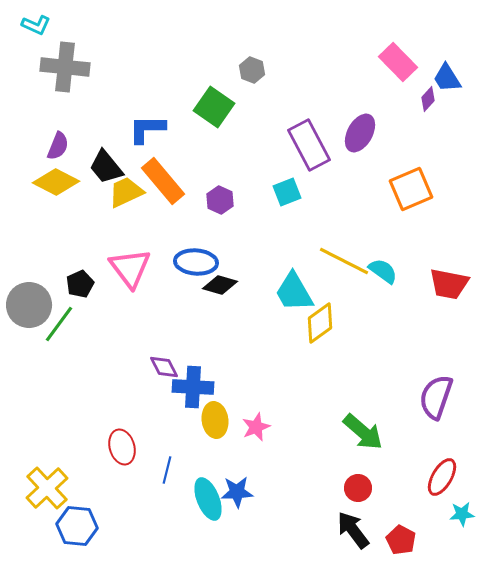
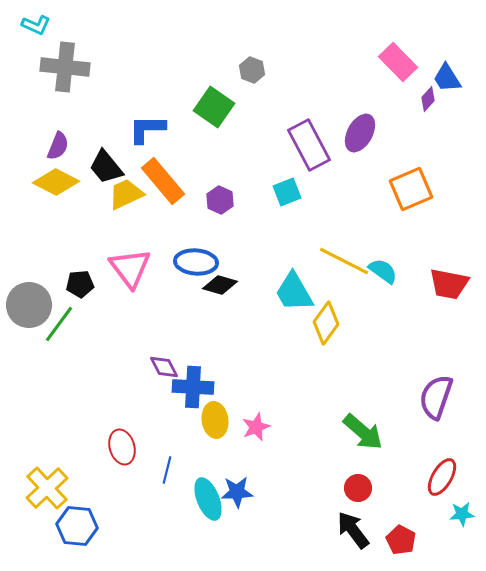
yellow trapezoid at (126, 192): moved 2 px down
black pentagon at (80, 284): rotated 20 degrees clockwise
yellow diamond at (320, 323): moved 6 px right; rotated 18 degrees counterclockwise
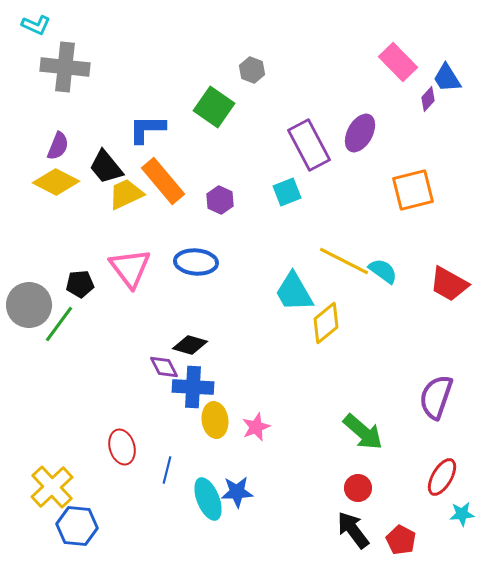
orange square at (411, 189): moved 2 px right, 1 px down; rotated 9 degrees clockwise
red trapezoid at (449, 284): rotated 18 degrees clockwise
black diamond at (220, 285): moved 30 px left, 60 px down
yellow diamond at (326, 323): rotated 15 degrees clockwise
yellow cross at (47, 488): moved 5 px right, 1 px up
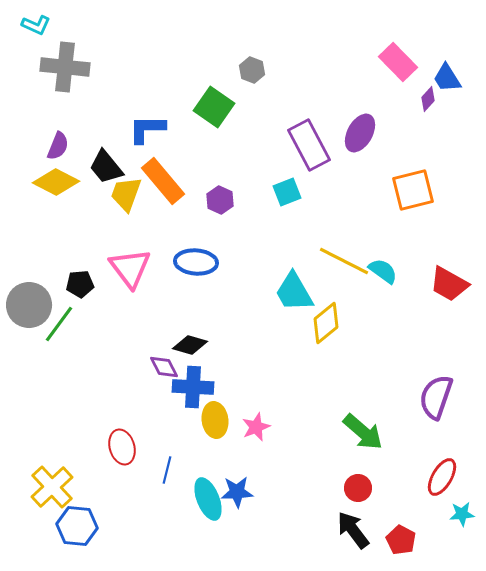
yellow trapezoid at (126, 194): rotated 45 degrees counterclockwise
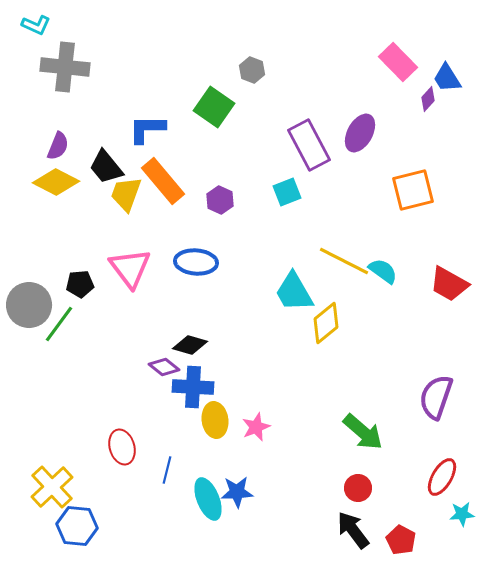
purple diamond at (164, 367): rotated 24 degrees counterclockwise
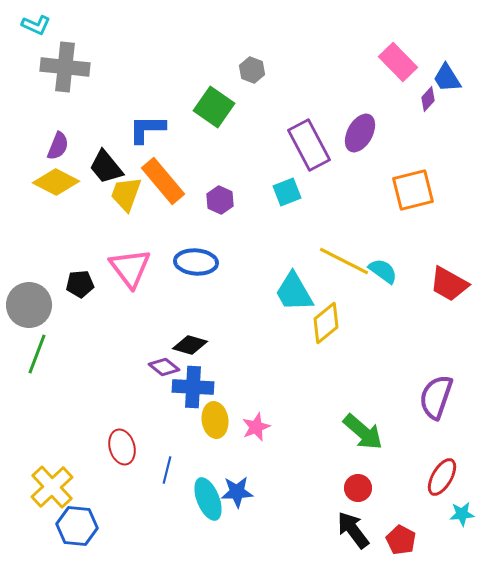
green line at (59, 324): moved 22 px left, 30 px down; rotated 15 degrees counterclockwise
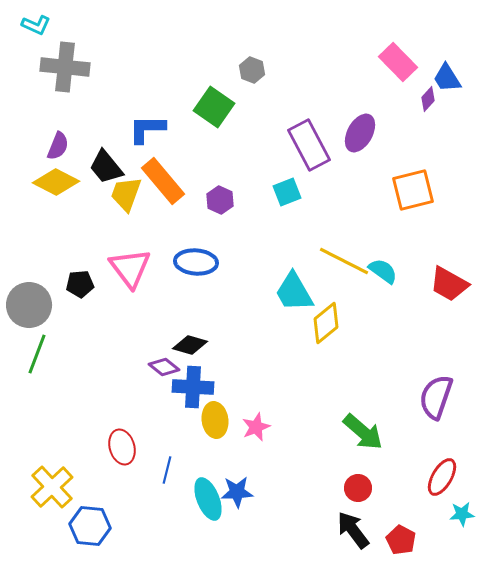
blue hexagon at (77, 526): moved 13 px right
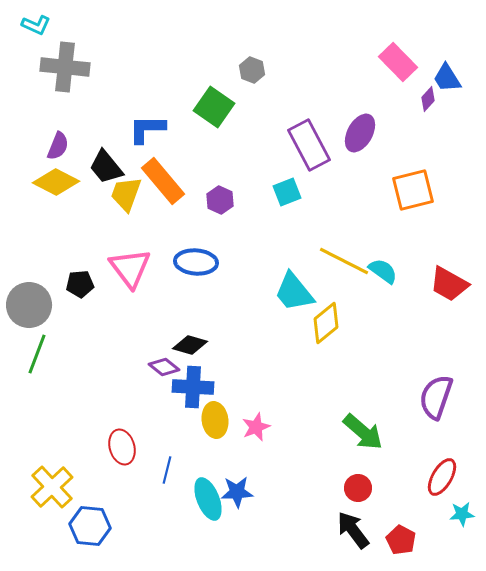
cyan trapezoid at (294, 292): rotated 9 degrees counterclockwise
